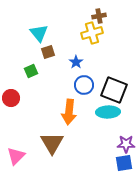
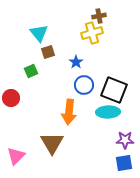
purple star: moved 1 px left, 4 px up
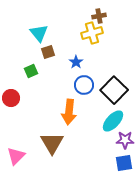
black square: rotated 24 degrees clockwise
cyan ellipse: moved 5 px right, 9 px down; rotated 45 degrees counterclockwise
